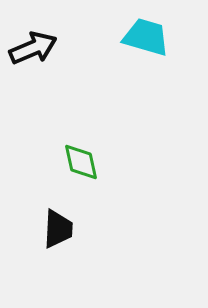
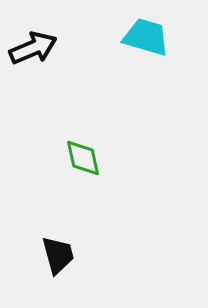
green diamond: moved 2 px right, 4 px up
black trapezoid: moved 26 px down; rotated 18 degrees counterclockwise
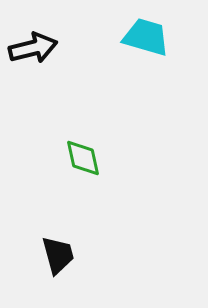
black arrow: rotated 9 degrees clockwise
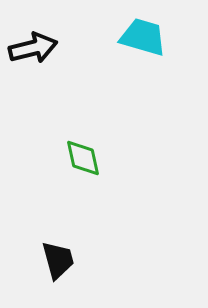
cyan trapezoid: moved 3 px left
black trapezoid: moved 5 px down
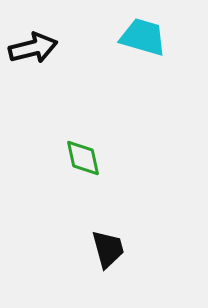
black trapezoid: moved 50 px right, 11 px up
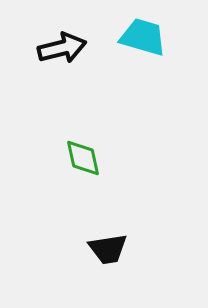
black arrow: moved 29 px right
black trapezoid: rotated 96 degrees clockwise
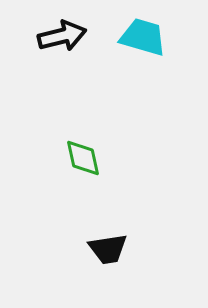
black arrow: moved 12 px up
